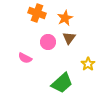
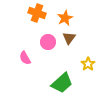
pink semicircle: rotated 32 degrees clockwise
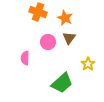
orange cross: moved 1 px right, 1 px up
orange star: rotated 21 degrees counterclockwise
pink semicircle: rotated 32 degrees clockwise
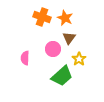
orange cross: moved 4 px right, 5 px down
pink circle: moved 5 px right, 7 px down
yellow star: moved 9 px left, 5 px up
green trapezoid: moved 7 px up
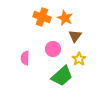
brown triangle: moved 6 px right, 2 px up
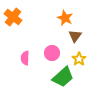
orange cross: moved 29 px left; rotated 18 degrees clockwise
pink circle: moved 1 px left, 4 px down
green trapezoid: moved 1 px right, 1 px down
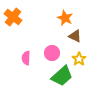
brown triangle: rotated 40 degrees counterclockwise
pink semicircle: moved 1 px right
green trapezoid: moved 1 px left, 1 px up
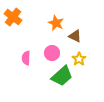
orange star: moved 9 px left, 5 px down
